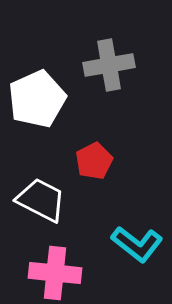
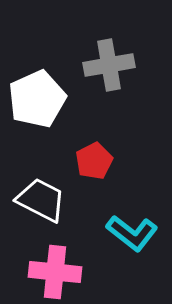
cyan L-shape: moved 5 px left, 11 px up
pink cross: moved 1 px up
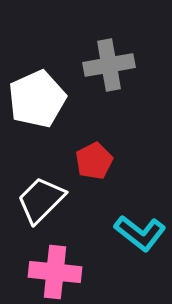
white trapezoid: rotated 72 degrees counterclockwise
cyan L-shape: moved 8 px right
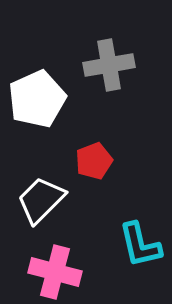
red pentagon: rotated 6 degrees clockwise
cyan L-shape: moved 12 px down; rotated 39 degrees clockwise
pink cross: rotated 9 degrees clockwise
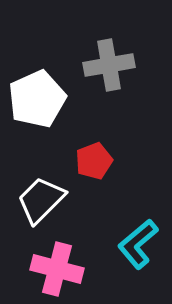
cyan L-shape: moved 2 px left, 1 px up; rotated 63 degrees clockwise
pink cross: moved 2 px right, 3 px up
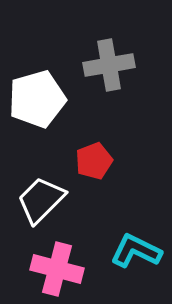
white pentagon: rotated 8 degrees clockwise
cyan L-shape: moved 2 px left, 7 px down; rotated 66 degrees clockwise
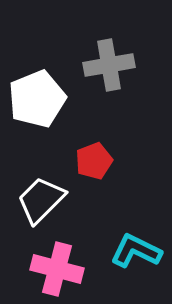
white pentagon: rotated 6 degrees counterclockwise
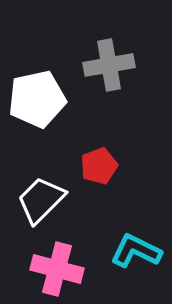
white pentagon: rotated 10 degrees clockwise
red pentagon: moved 5 px right, 5 px down
